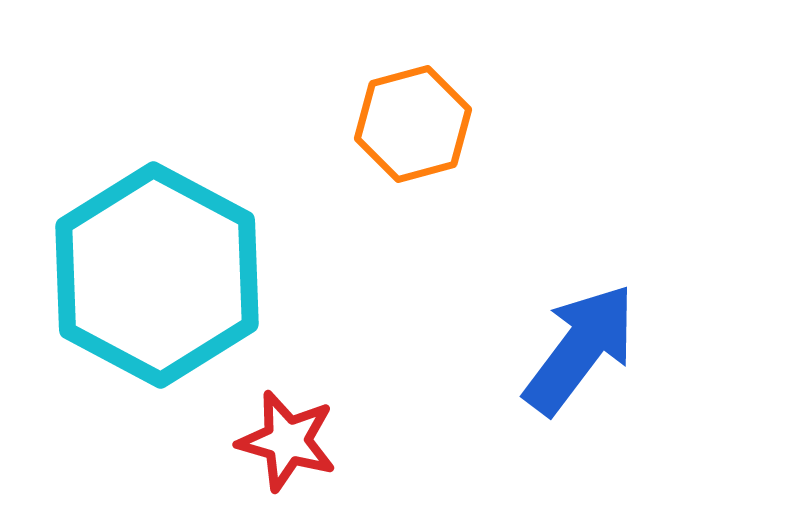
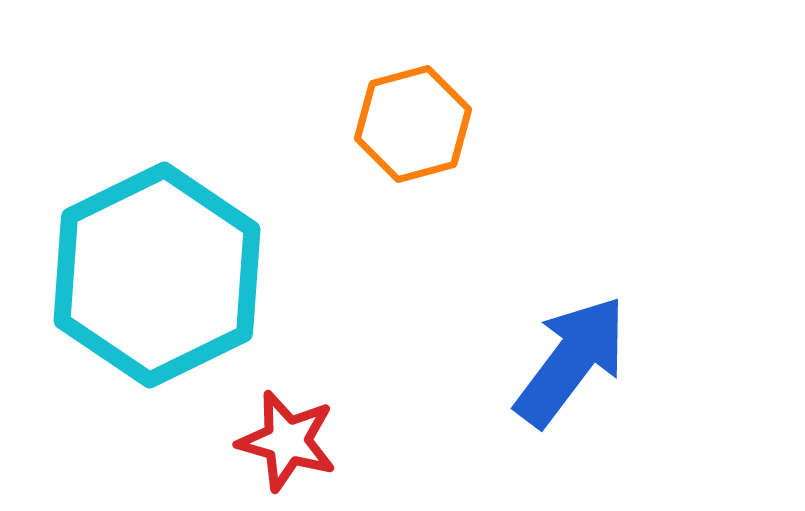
cyan hexagon: rotated 6 degrees clockwise
blue arrow: moved 9 px left, 12 px down
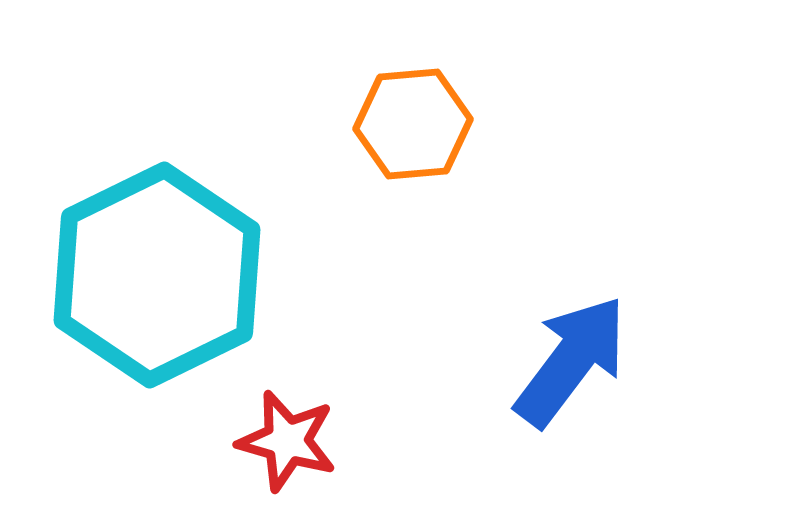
orange hexagon: rotated 10 degrees clockwise
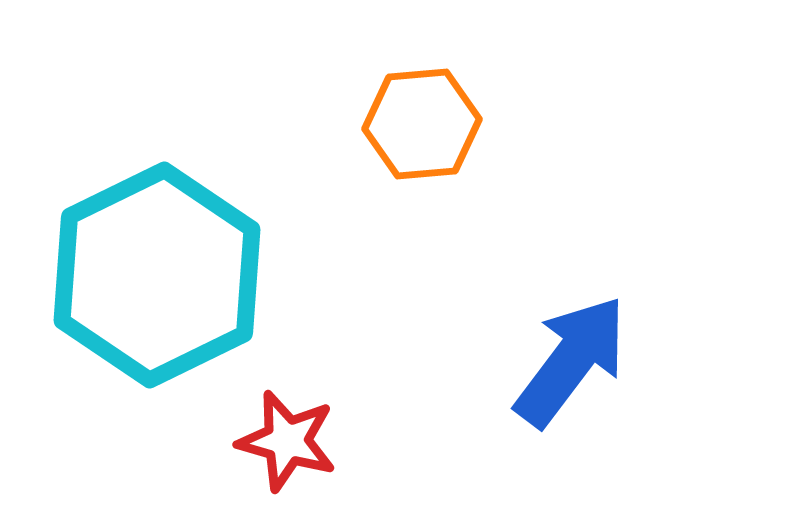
orange hexagon: moved 9 px right
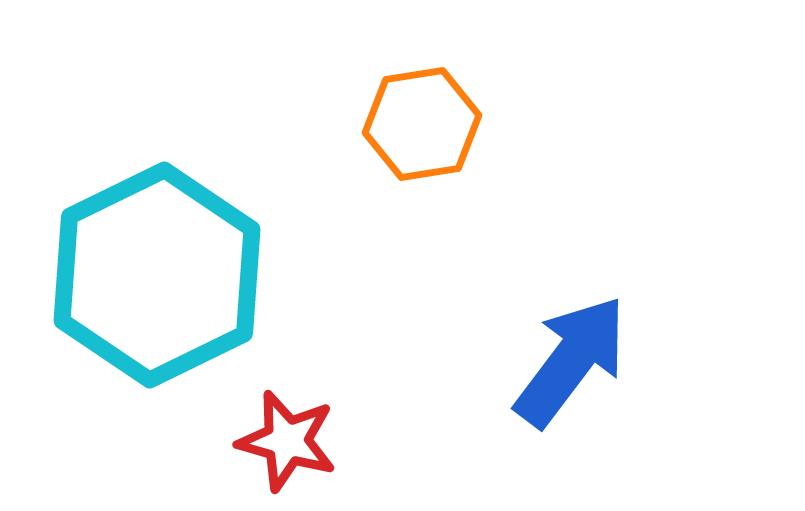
orange hexagon: rotated 4 degrees counterclockwise
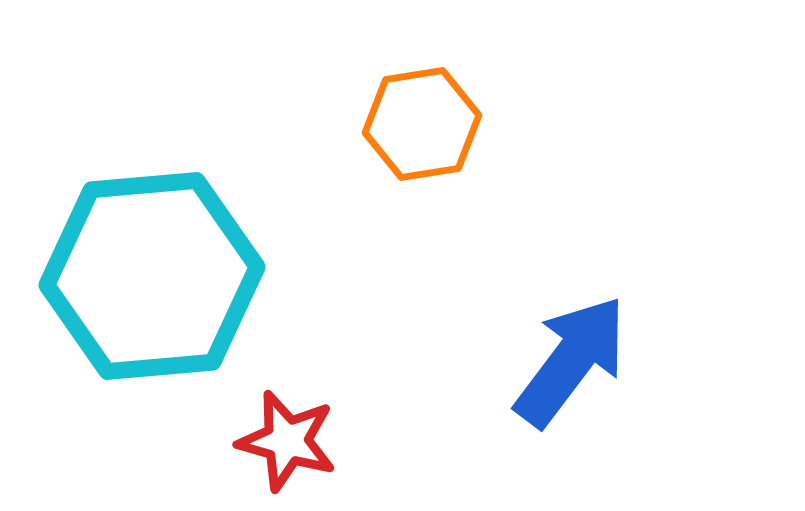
cyan hexagon: moved 5 px left, 1 px down; rotated 21 degrees clockwise
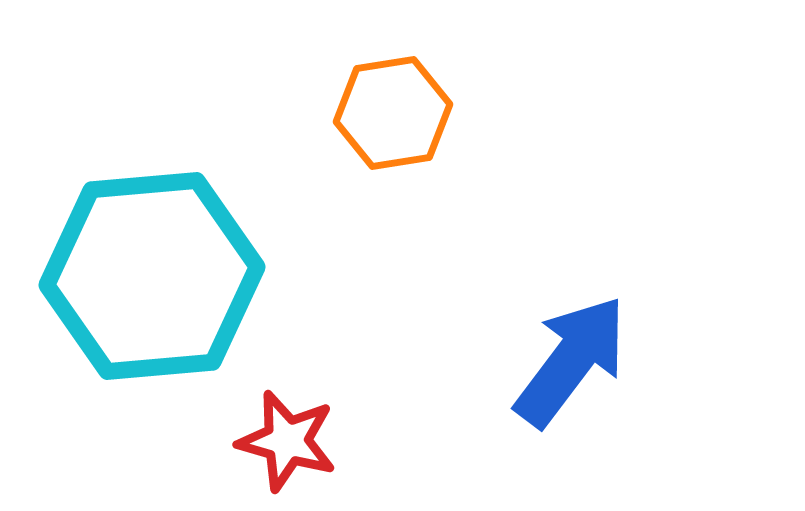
orange hexagon: moved 29 px left, 11 px up
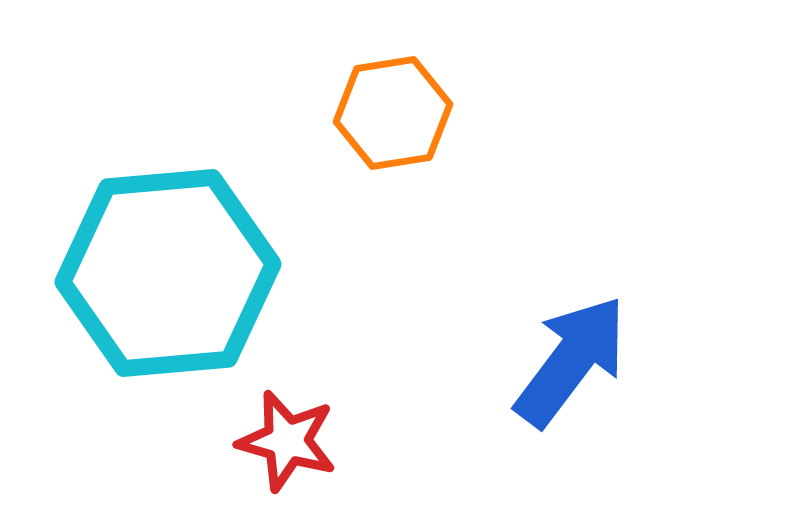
cyan hexagon: moved 16 px right, 3 px up
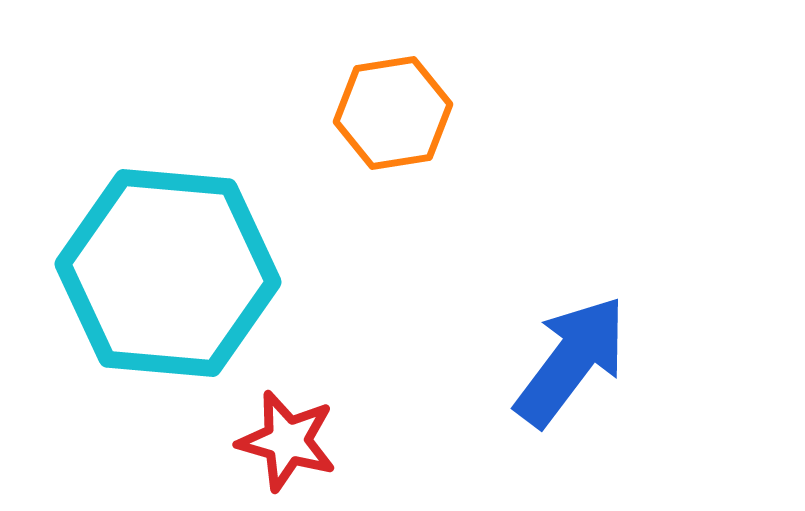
cyan hexagon: rotated 10 degrees clockwise
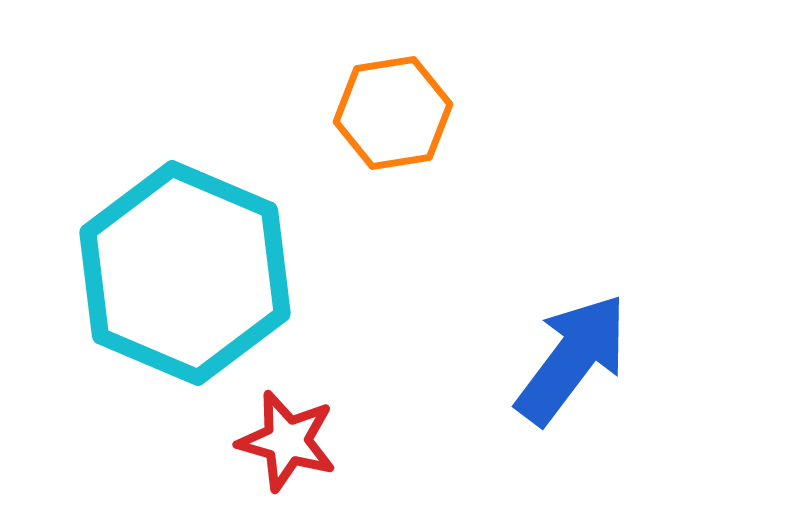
cyan hexagon: moved 17 px right; rotated 18 degrees clockwise
blue arrow: moved 1 px right, 2 px up
